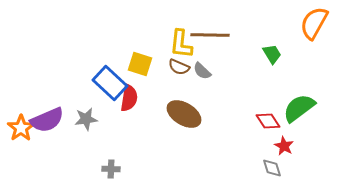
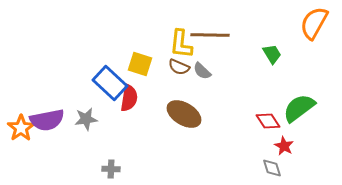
purple semicircle: rotated 12 degrees clockwise
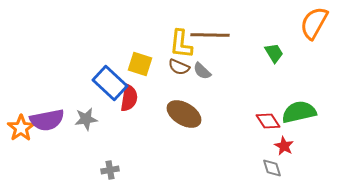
green trapezoid: moved 2 px right, 1 px up
green semicircle: moved 4 px down; rotated 24 degrees clockwise
gray cross: moved 1 px left, 1 px down; rotated 12 degrees counterclockwise
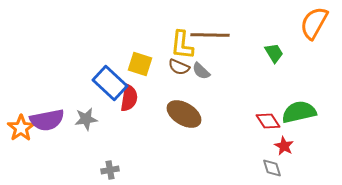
yellow L-shape: moved 1 px right, 1 px down
gray semicircle: moved 1 px left
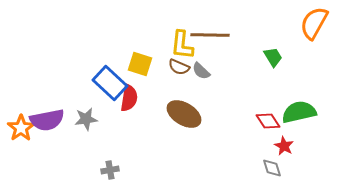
green trapezoid: moved 1 px left, 4 px down
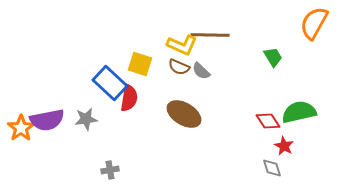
yellow L-shape: rotated 72 degrees counterclockwise
